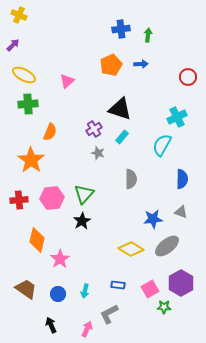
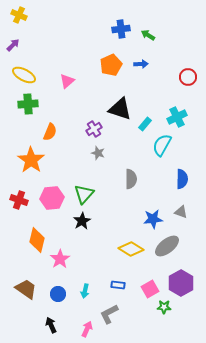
green arrow: rotated 64 degrees counterclockwise
cyan rectangle: moved 23 px right, 13 px up
red cross: rotated 24 degrees clockwise
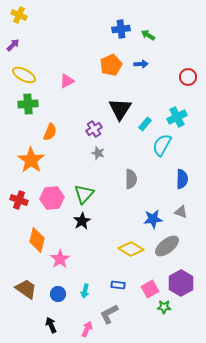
pink triangle: rotated 14 degrees clockwise
black triangle: rotated 45 degrees clockwise
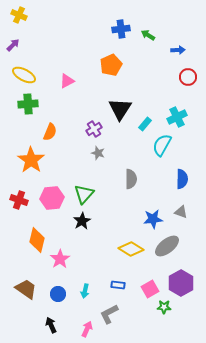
blue arrow: moved 37 px right, 14 px up
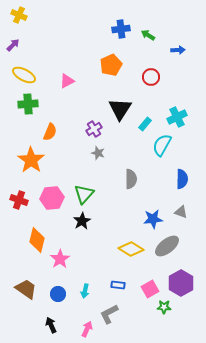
red circle: moved 37 px left
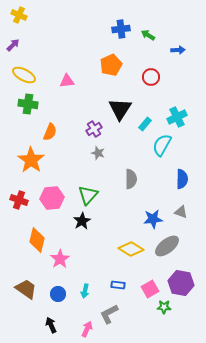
pink triangle: rotated 21 degrees clockwise
green cross: rotated 12 degrees clockwise
green triangle: moved 4 px right, 1 px down
purple hexagon: rotated 20 degrees counterclockwise
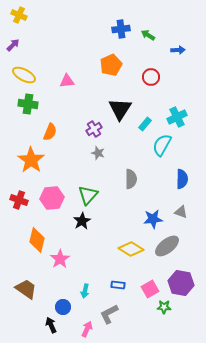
blue circle: moved 5 px right, 13 px down
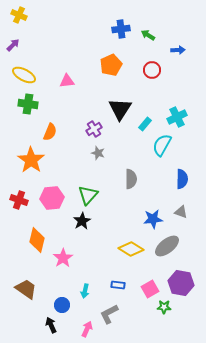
red circle: moved 1 px right, 7 px up
pink star: moved 3 px right, 1 px up
blue circle: moved 1 px left, 2 px up
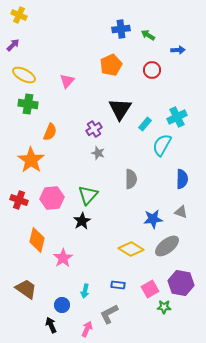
pink triangle: rotated 42 degrees counterclockwise
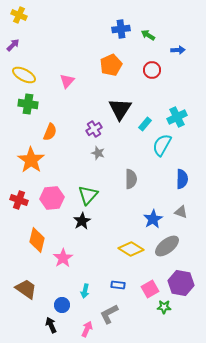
blue star: rotated 24 degrees counterclockwise
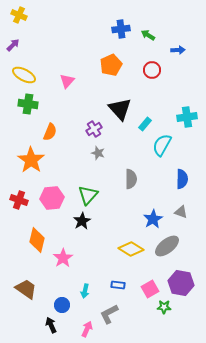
black triangle: rotated 15 degrees counterclockwise
cyan cross: moved 10 px right; rotated 18 degrees clockwise
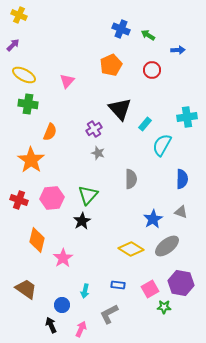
blue cross: rotated 30 degrees clockwise
pink arrow: moved 6 px left
